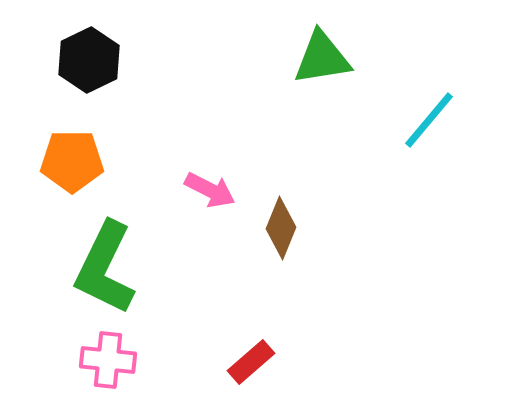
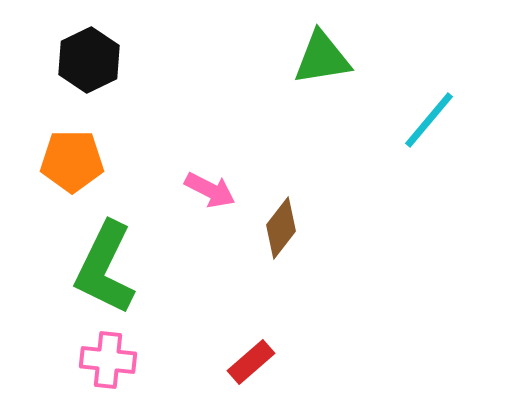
brown diamond: rotated 16 degrees clockwise
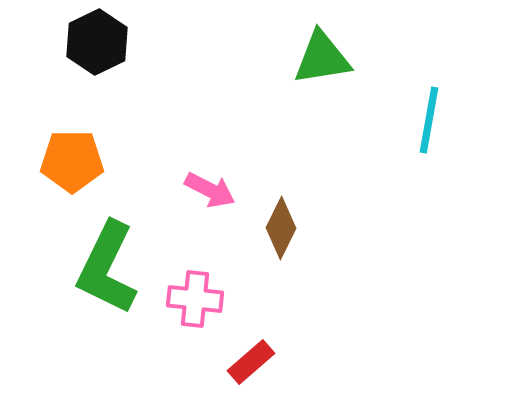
black hexagon: moved 8 px right, 18 px up
cyan line: rotated 30 degrees counterclockwise
brown diamond: rotated 12 degrees counterclockwise
green L-shape: moved 2 px right
pink cross: moved 87 px right, 61 px up
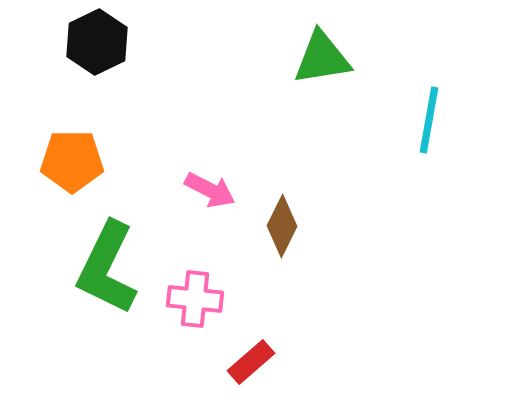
brown diamond: moved 1 px right, 2 px up
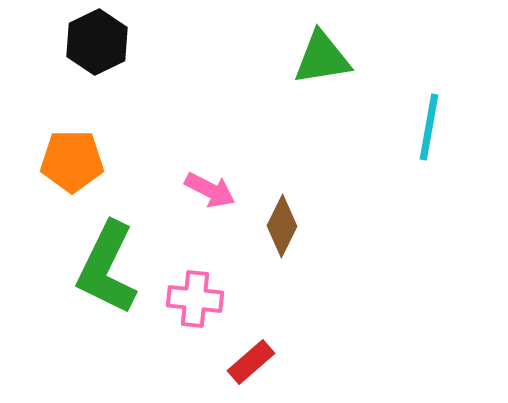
cyan line: moved 7 px down
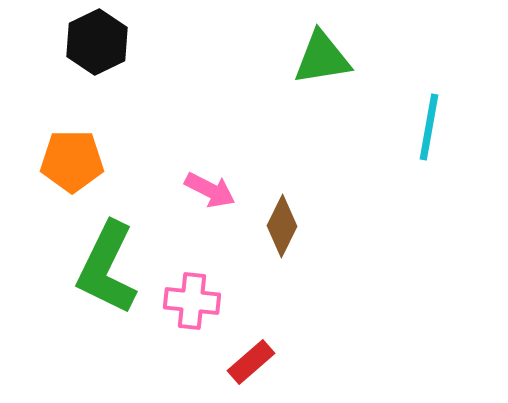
pink cross: moved 3 px left, 2 px down
